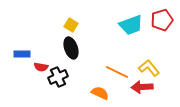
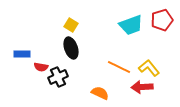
orange line: moved 2 px right, 5 px up
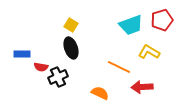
yellow L-shape: moved 16 px up; rotated 20 degrees counterclockwise
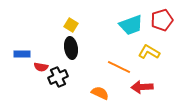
black ellipse: rotated 10 degrees clockwise
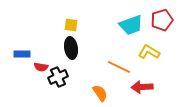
yellow square: rotated 24 degrees counterclockwise
orange semicircle: rotated 30 degrees clockwise
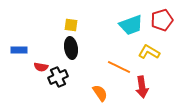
blue rectangle: moved 3 px left, 4 px up
red arrow: rotated 95 degrees counterclockwise
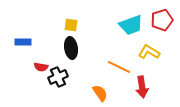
blue rectangle: moved 4 px right, 8 px up
